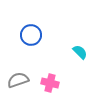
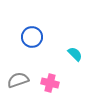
blue circle: moved 1 px right, 2 px down
cyan semicircle: moved 5 px left, 2 px down
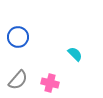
blue circle: moved 14 px left
gray semicircle: rotated 150 degrees clockwise
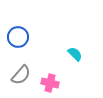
gray semicircle: moved 3 px right, 5 px up
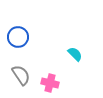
gray semicircle: rotated 75 degrees counterclockwise
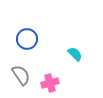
blue circle: moved 9 px right, 2 px down
pink cross: rotated 30 degrees counterclockwise
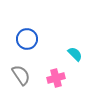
pink cross: moved 6 px right, 5 px up
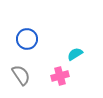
cyan semicircle: rotated 77 degrees counterclockwise
pink cross: moved 4 px right, 2 px up
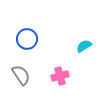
cyan semicircle: moved 9 px right, 8 px up
